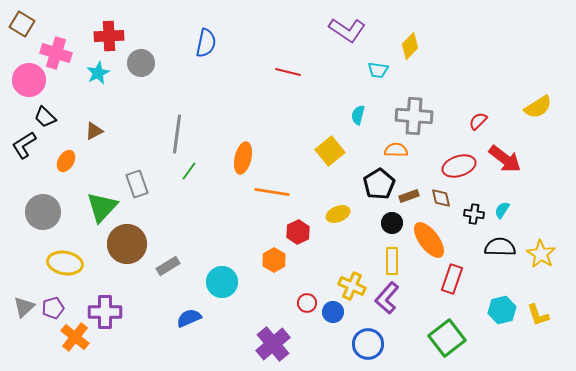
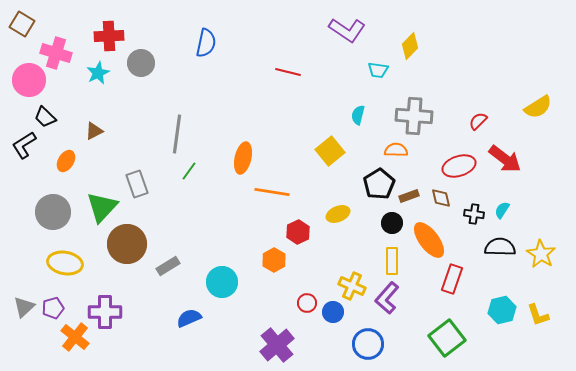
gray circle at (43, 212): moved 10 px right
purple cross at (273, 344): moved 4 px right, 1 px down
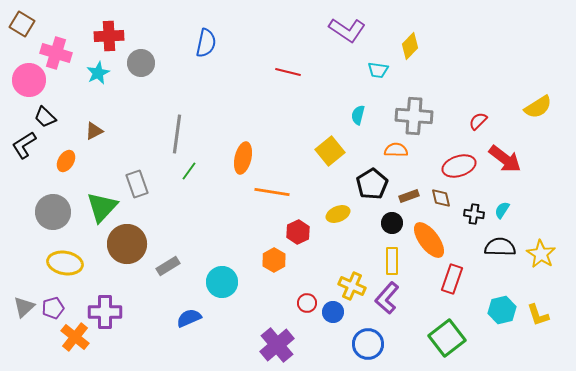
black pentagon at (379, 184): moved 7 px left
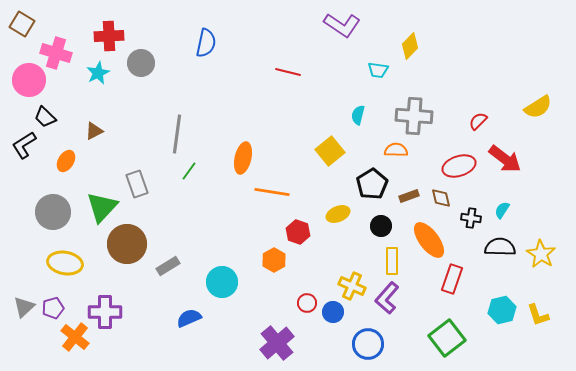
purple L-shape at (347, 30): moved 5 px left, 5 px up
black cross at (474, 214): moved 3 px left, 4 px down
black circle at (392, 223): moved 11 px left, 3 px down
red hexagon at (298, 232): rotated 15 degrees counterclockwise
purple cross at (277, 345): moved 2 px up
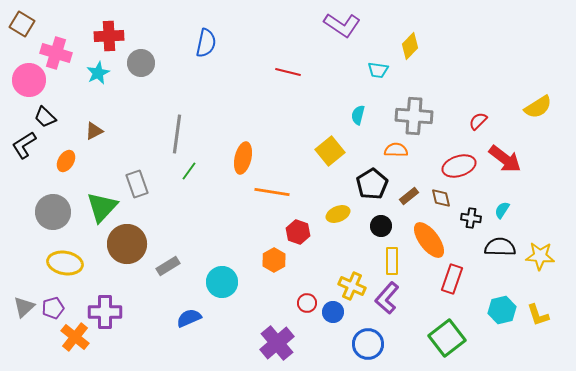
brown rectangle at (409, 196): rotated 18 degrees counterclockwise
yellow star at (541, 254): moved 1 px left, 2 px down; rotated 28 degrees counterclockwise
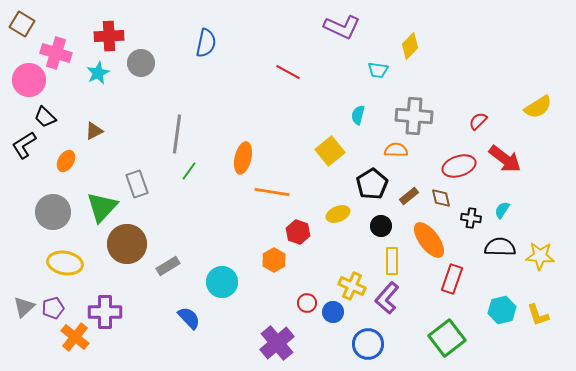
purple L-shape at (342, 25): moved 2 px down; rotated 9 degrees counterclockwise
red line at (288, 72): rotated 15 degrees clockwise
blue semicircle at (189, 318): rotated 70 degrees clockwise
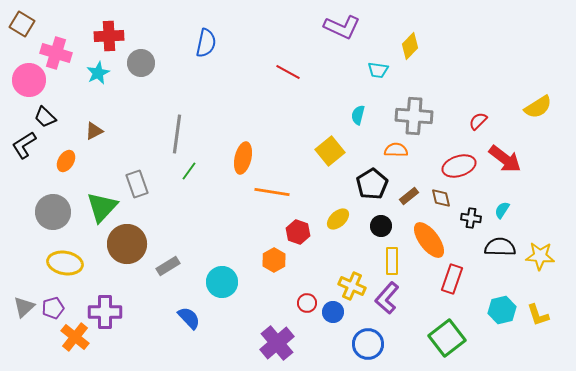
yellow ellipse at (338, 214): moved 5 px down; rotated 20 degrees counterclockwise
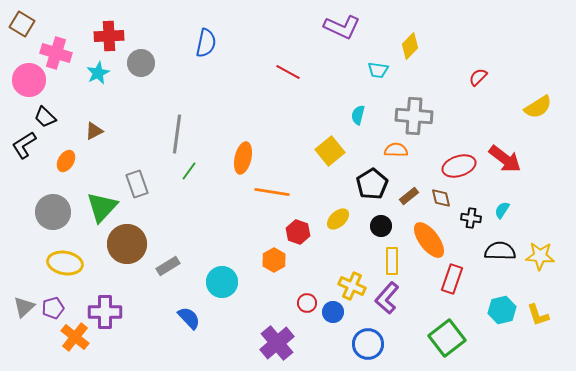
red semicircle at (478, 121): moved 44 px up
black semicircle at (500, 247): moved 4 px down
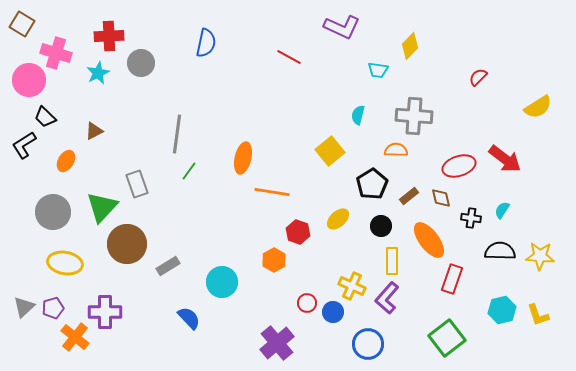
red line at (288, 72): moved 1 px right, 15 px up
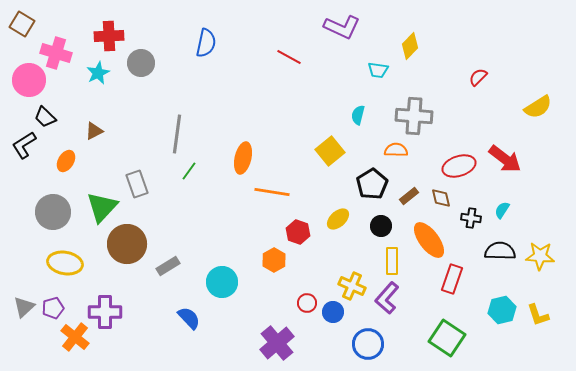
green square at (447, 338): rotated 18 degrees counterclockwise
